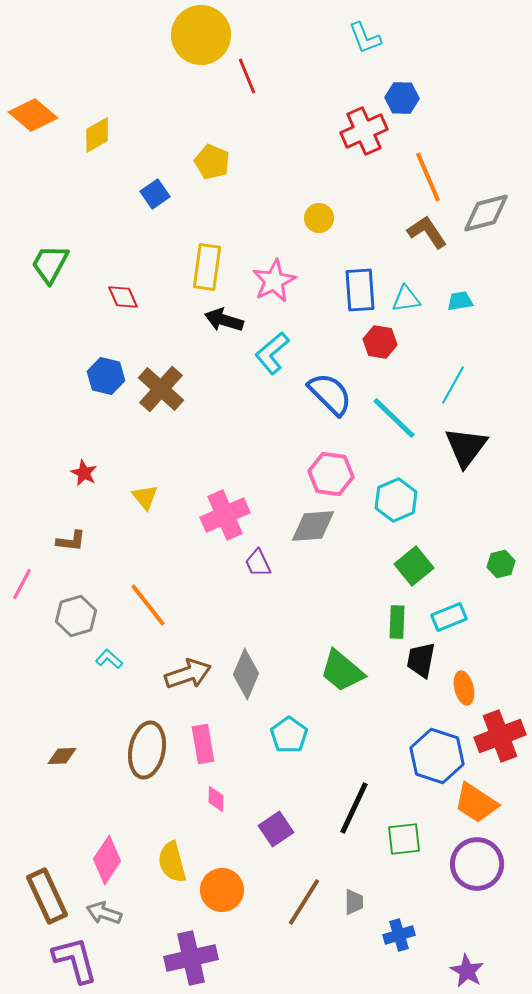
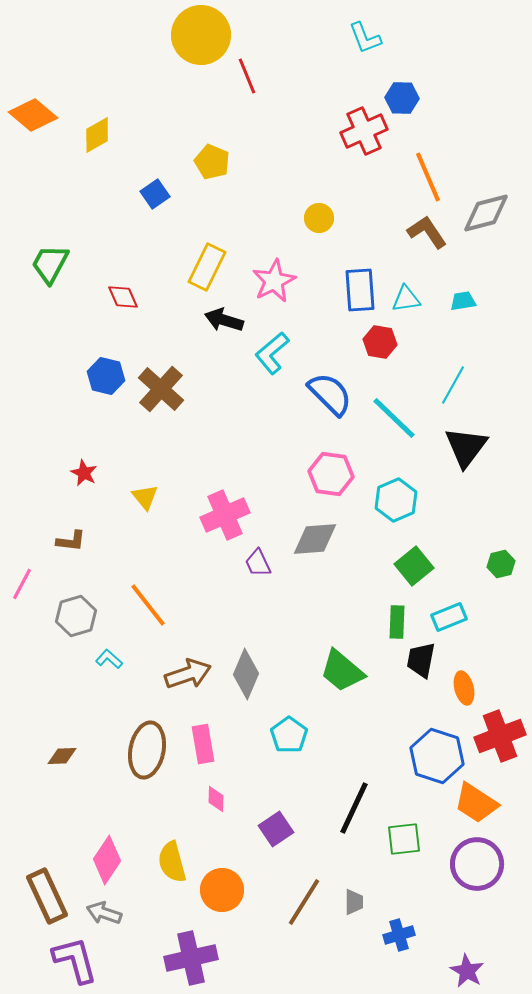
yellow rectangle at (207, 267): rotated 18 degrees clockwise
cyan trapezoid at (460, 301): moved 3 px right
gray diamond at (313, 526): moved 2 px right, 13 px down
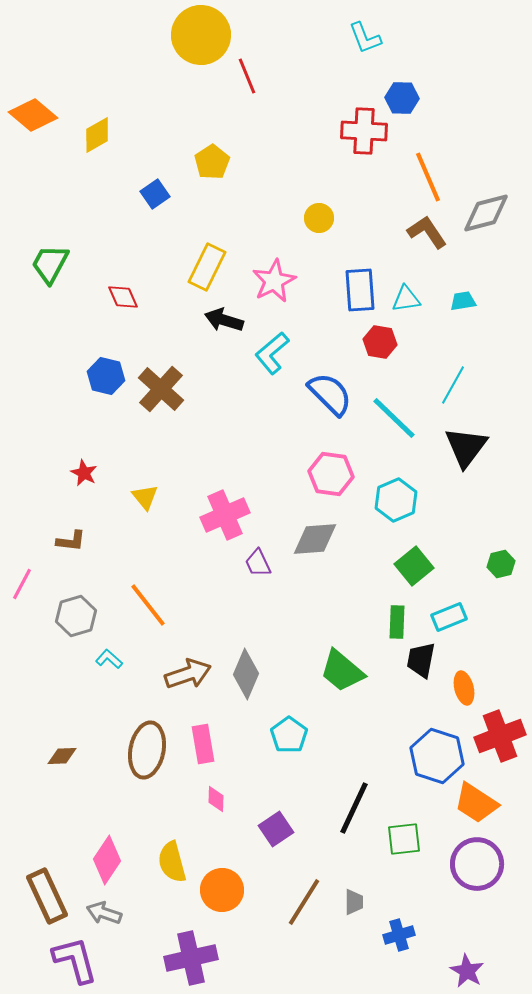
red cross at (364, 131): rotated 27 degrees clockwise
yellow pentagon at (212, 162): rotated 16 degrees clockwise
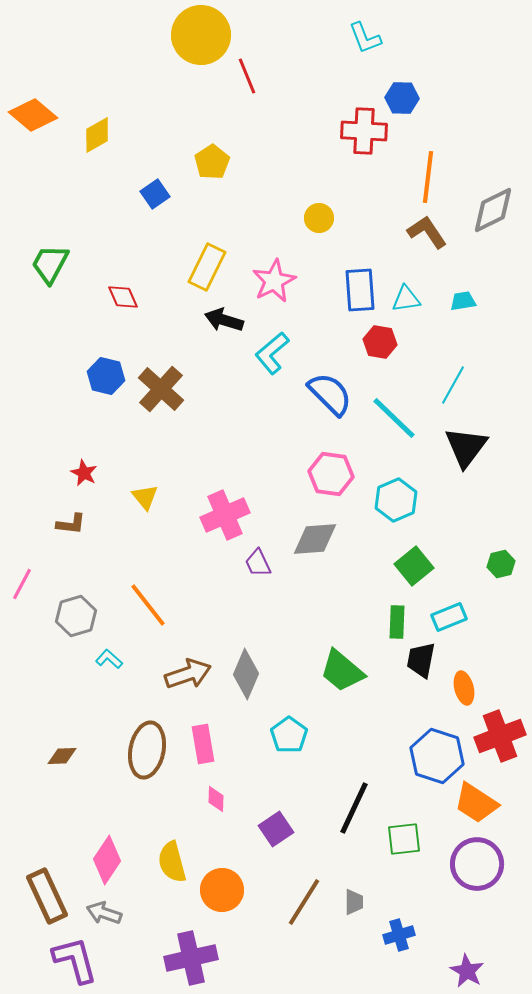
orange line at (428, 177): rotated 30 degrees clockwise
gray diamond at (486, 213): moved 7 px right, 3 px up; rotated 12 degrees counterclockwise
brown L-shape at (71, 541): moved 17 px up
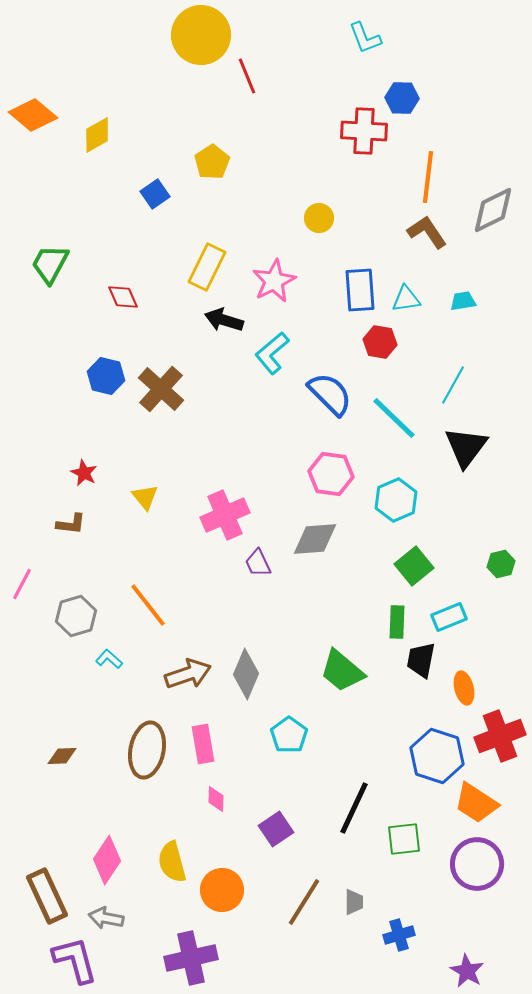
gray arrow at (104, 913): moved 2 px right, 5 px down; rotated 8 degrees counterclockwise
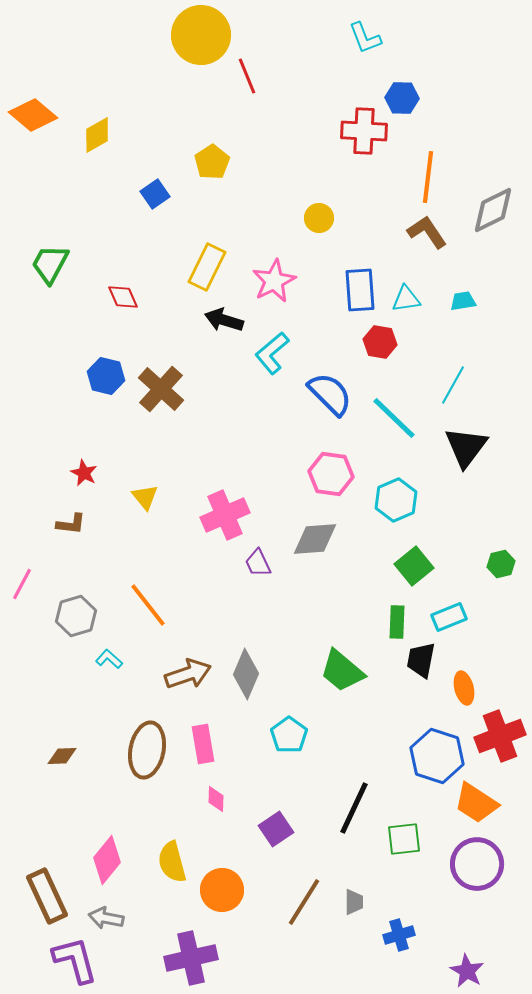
pink diamond at (107, 860): rotated 6 degrees clockwise
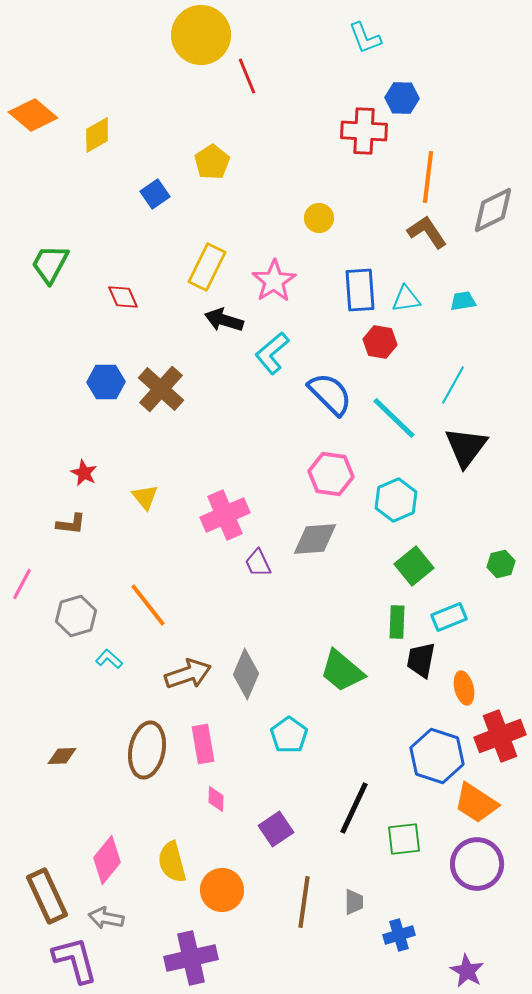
pink star at (274, 281): rotated 6 degrees counterclockwise
blue hexagon at (106, 376): moved 6 px down; rotated 15 degrees counterclockwise
brown line at (304, 902): rotated 24 degrees counterclockwise
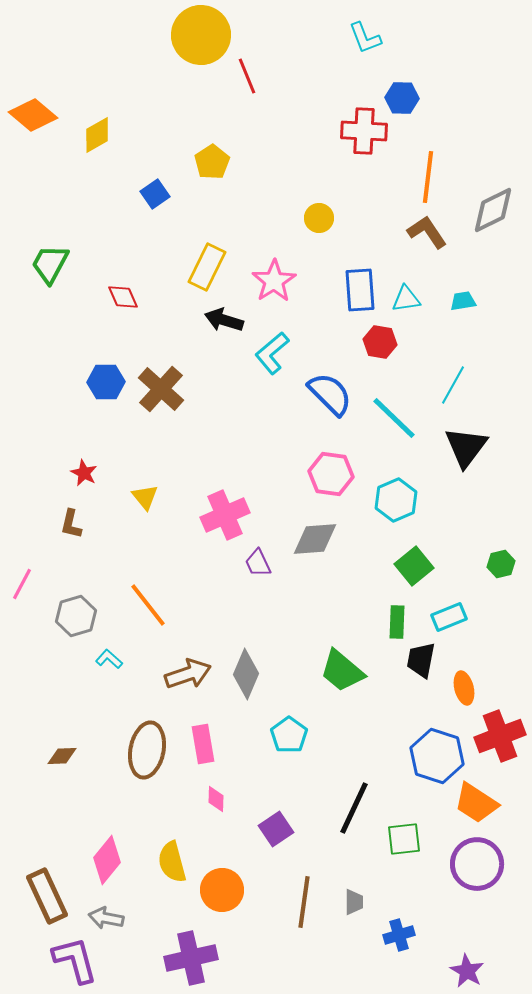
brown L-shape at (71, 524): rotated 96 degrees clockwise
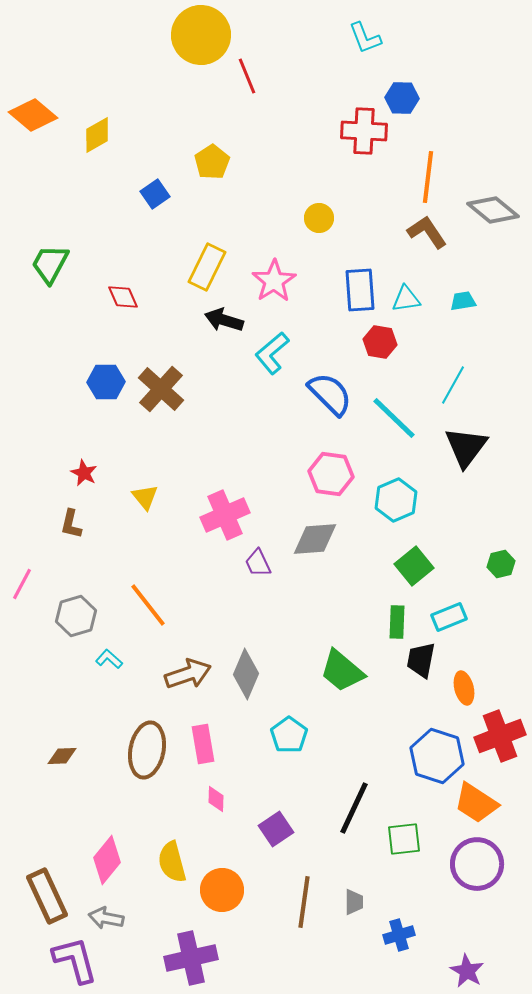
gray diamond at (493, 210): rotated 66 degrees clockwise
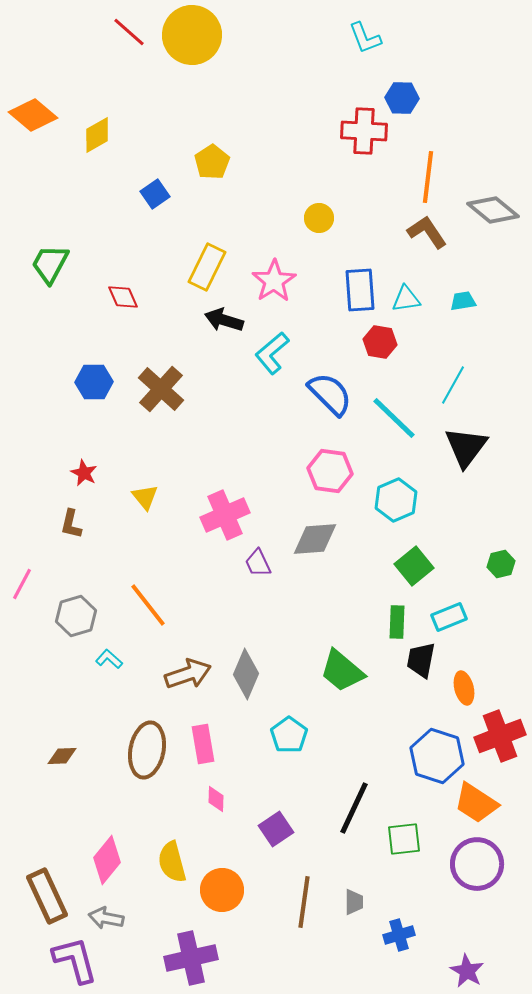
yellow circle at (201, 35): moved 9 px left
red line at (247, 76): moved 118 px left, 44 px up; rotated 27 degrees counterclockwise
blue hexagon at (106, 382): moved 12 px left
pink hexagon at (331, 474): moved 1 px left, 3 px up
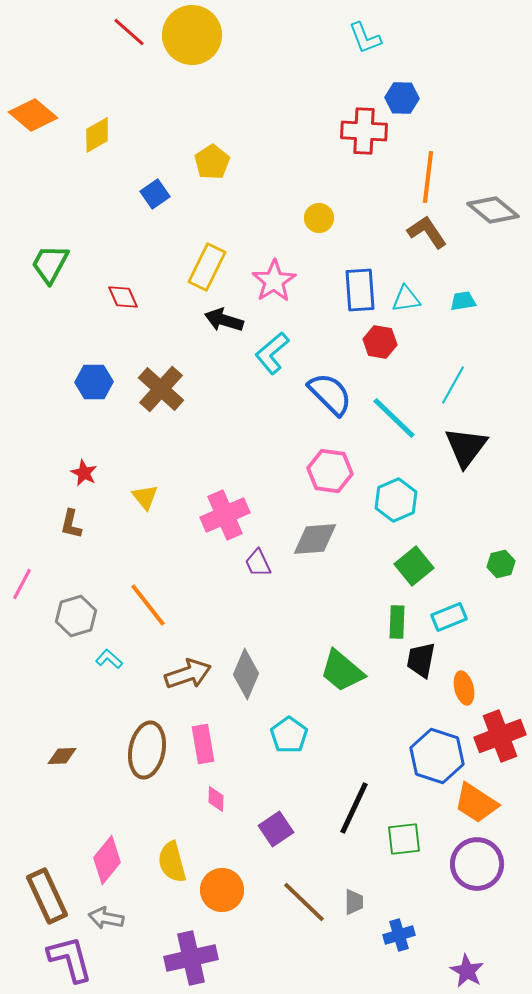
brown line at (304, 902): rotated 54 degrees counterclockwise
purple L-shape at (75, 960): moved 5 px left, 1 px up
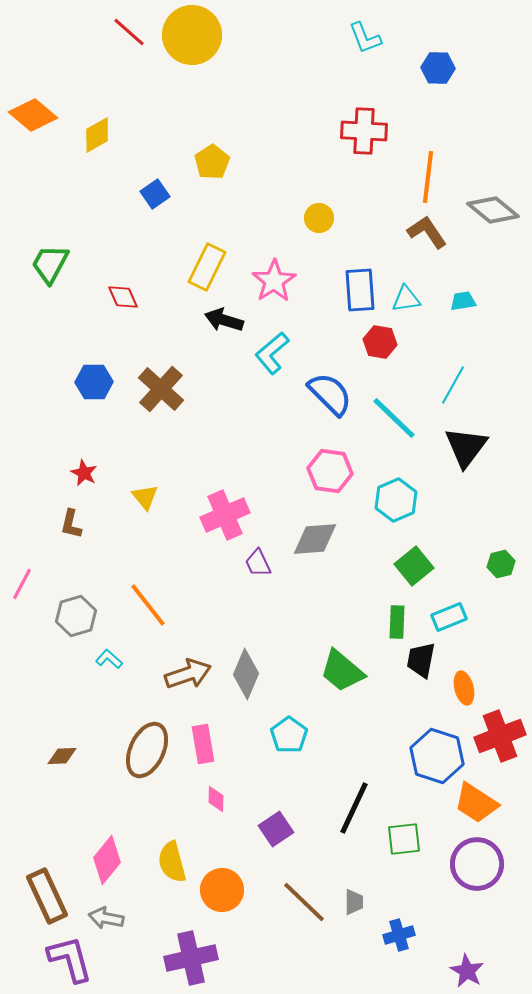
blue hexagon at (402, 98): moved 36 px right, 30 px up
brown ellipse at (147, 750): rotated 14 degrees clockwise
